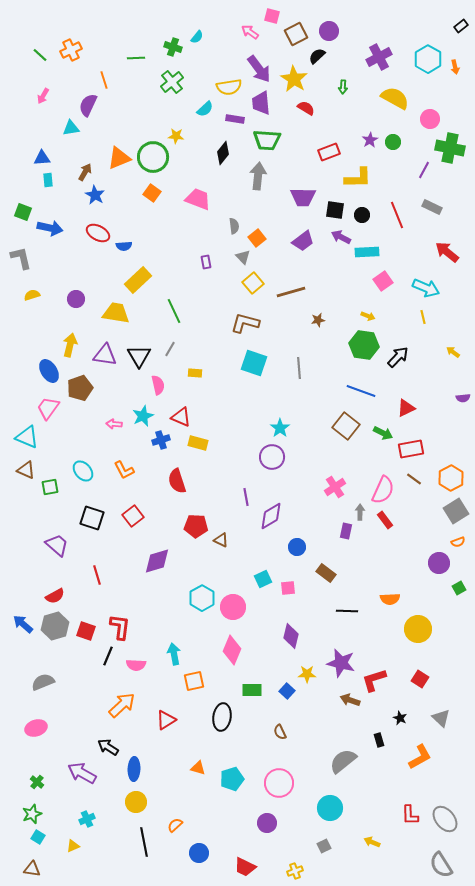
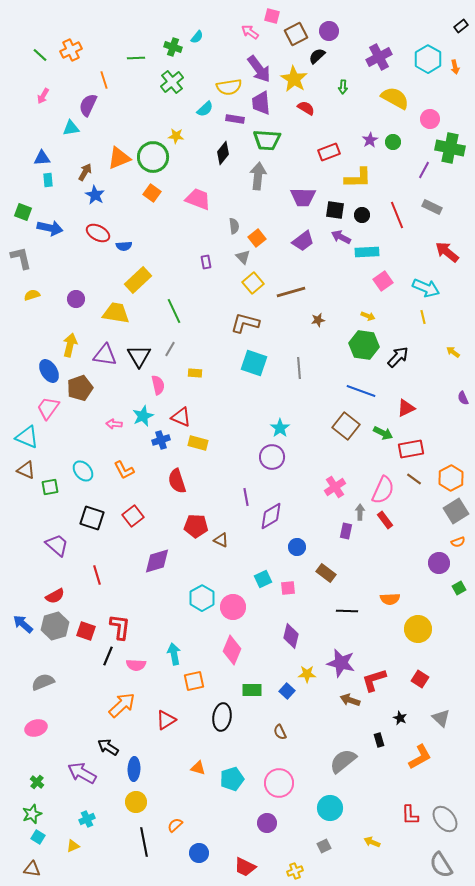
purple semicircle at (463, 398): rotated 72 degrees clockwise
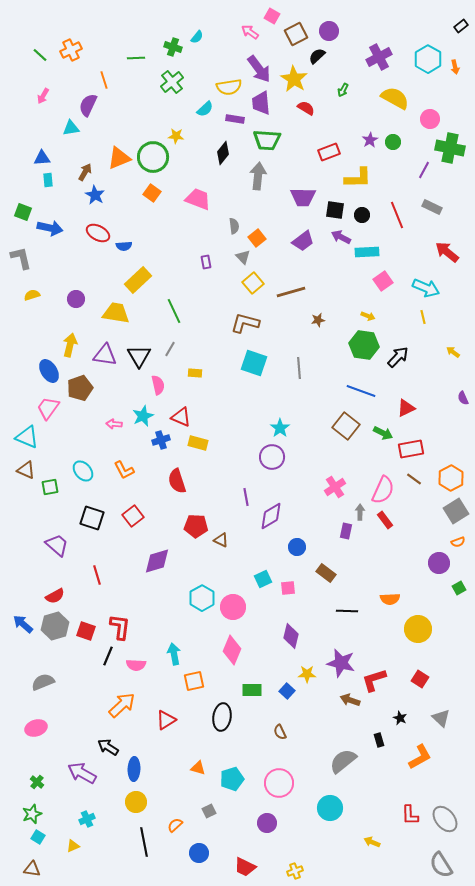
pink square at (272, 16): rotated 14 degrees clockwise
green arrow at (343, 87): moved 3 px down; rotated 24 degrees clockwise
gray square at (324, 846): moved 115 px left, 35 px up
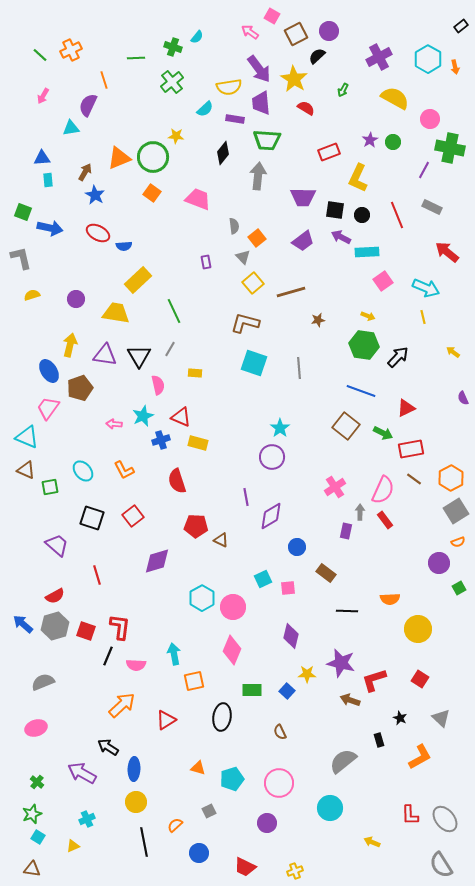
yellow L-shape at (358, 178): rotated 116 degrees clockwise
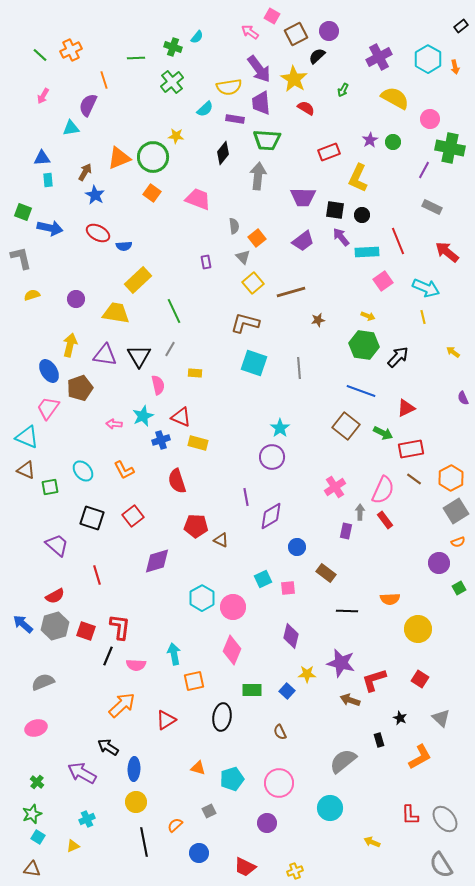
red line at (397, 215): moved 1 px right, 26 px down
purple arrow at (341, 237): rotated 24 degrees clockwise
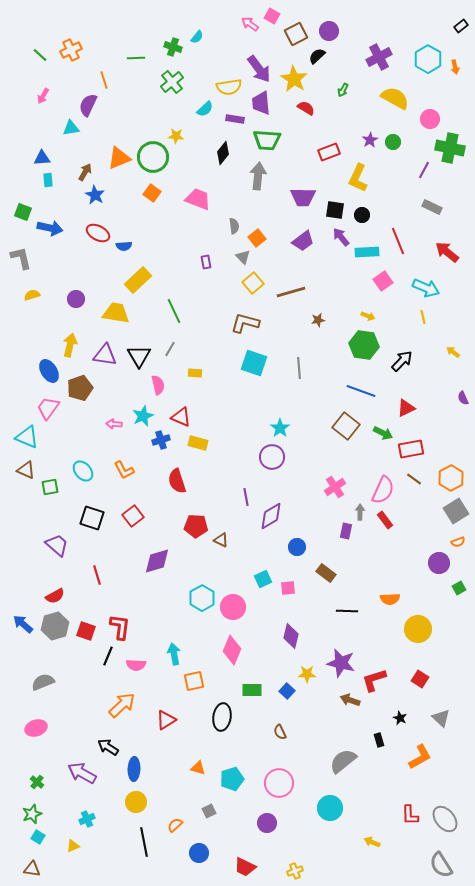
pink arrow at (250, 32): moved 8 px up
black arrow at (398, 357): moved 4 px right, 4 px down
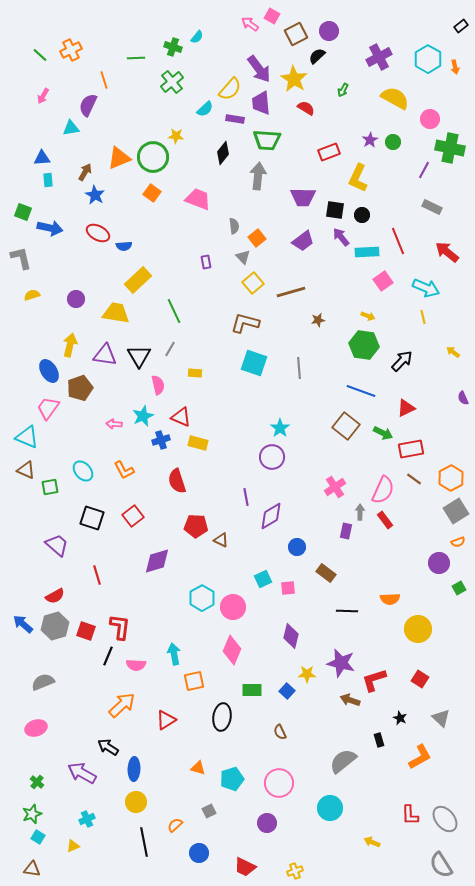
yellow semicircle at (229, 87): moved 1 px right, 2 px down; rotated 40 degrees counterclockwise
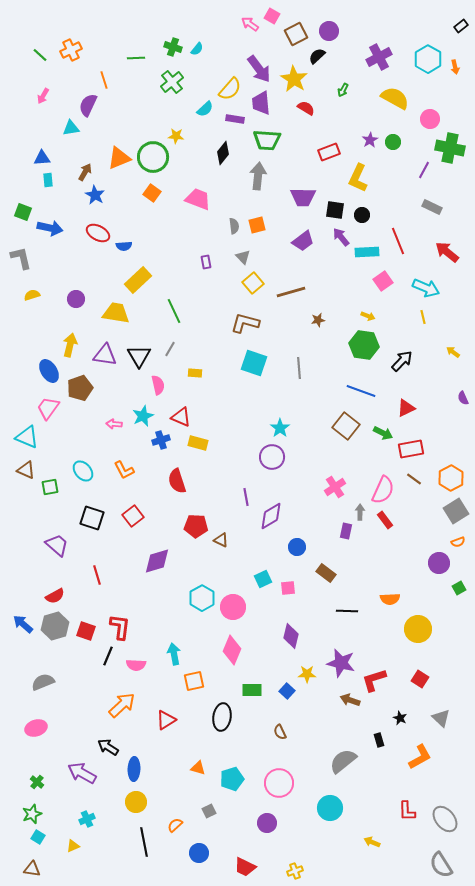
cyan semicircle at (197, 37): moved 12 px down
orange square at (257, 238): moved 13 px up; rotated 24 degrees clockwise
red L-shape at (410, 815): moved 3 px left, 4 px up
